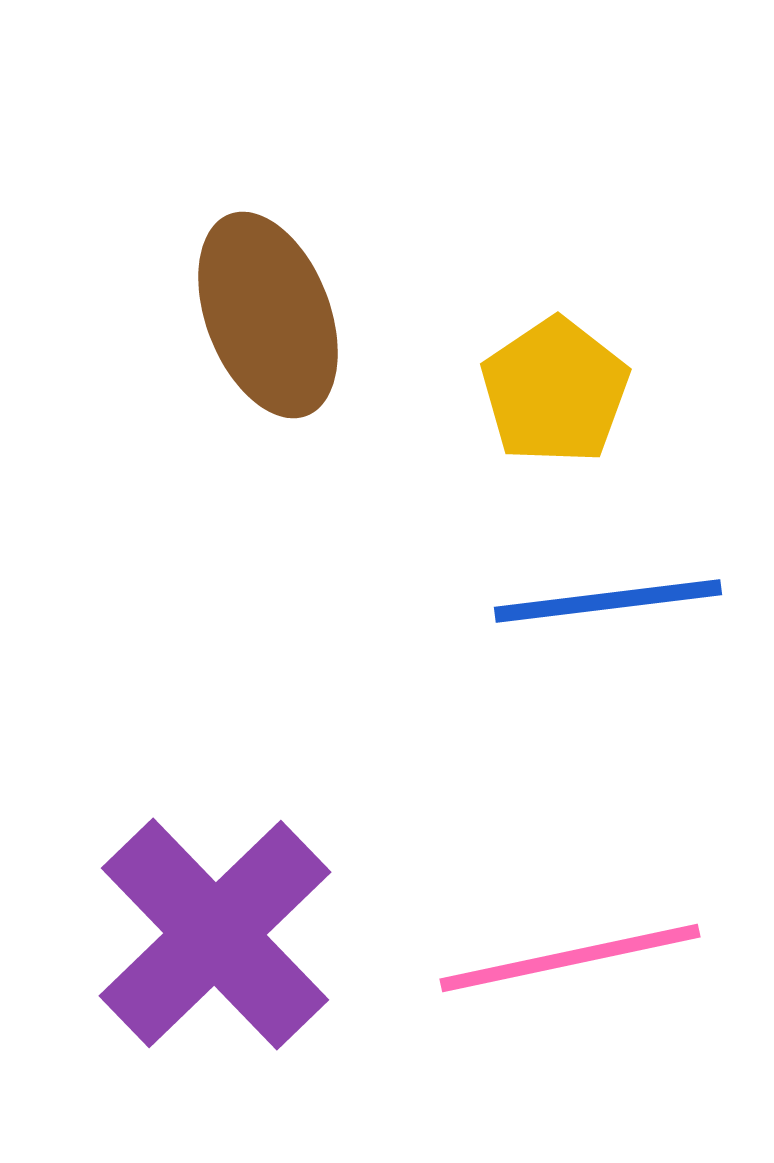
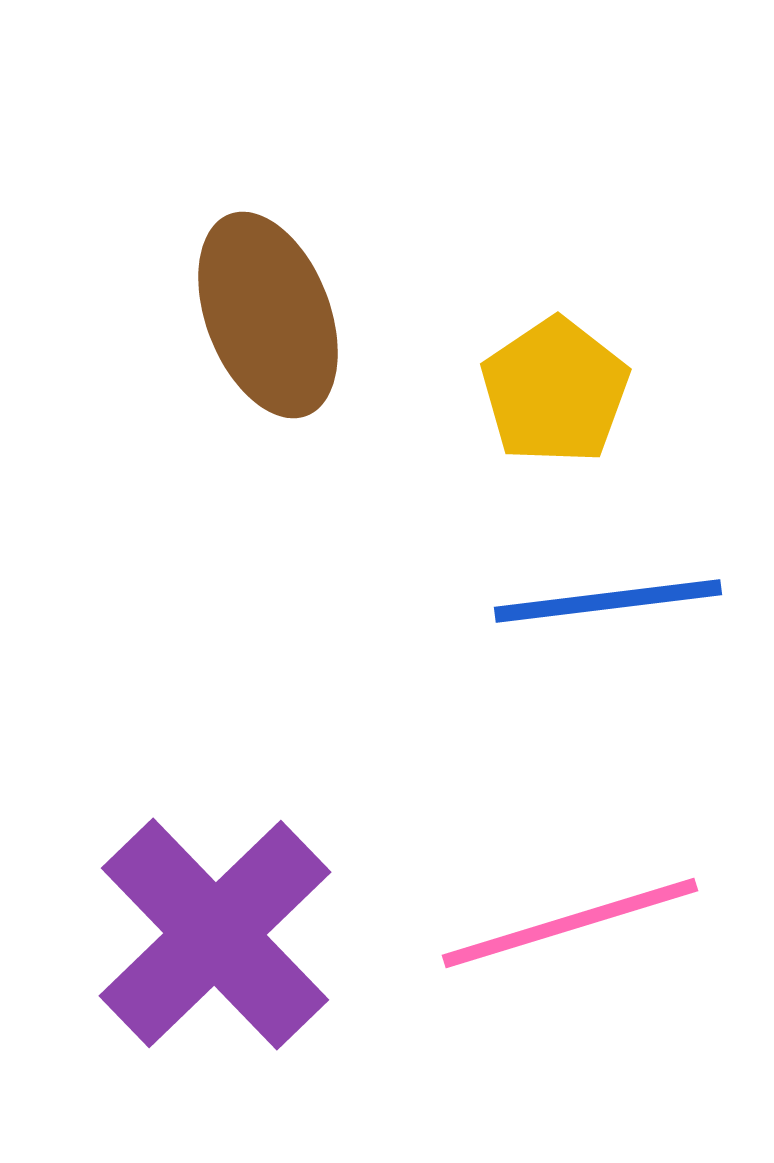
pink line: moved 35 px up; rotated 5 degrees counterclockwise
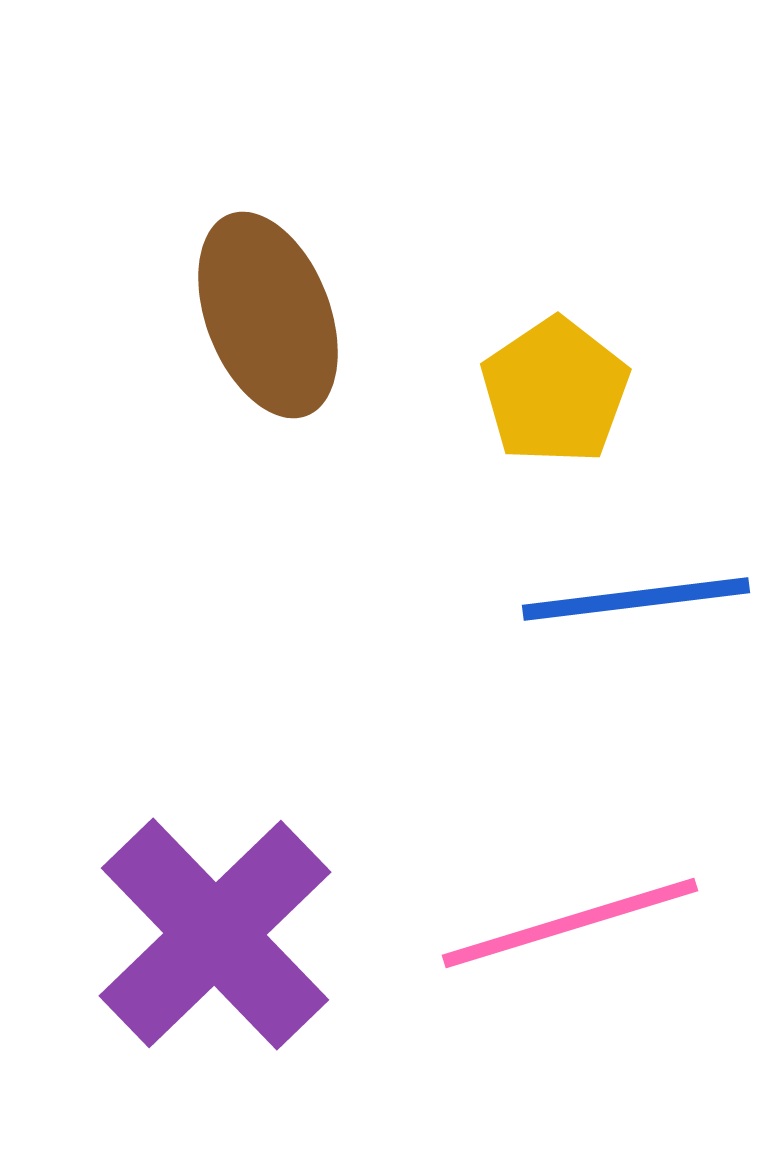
blue line: moved 28 px right, 2 px up
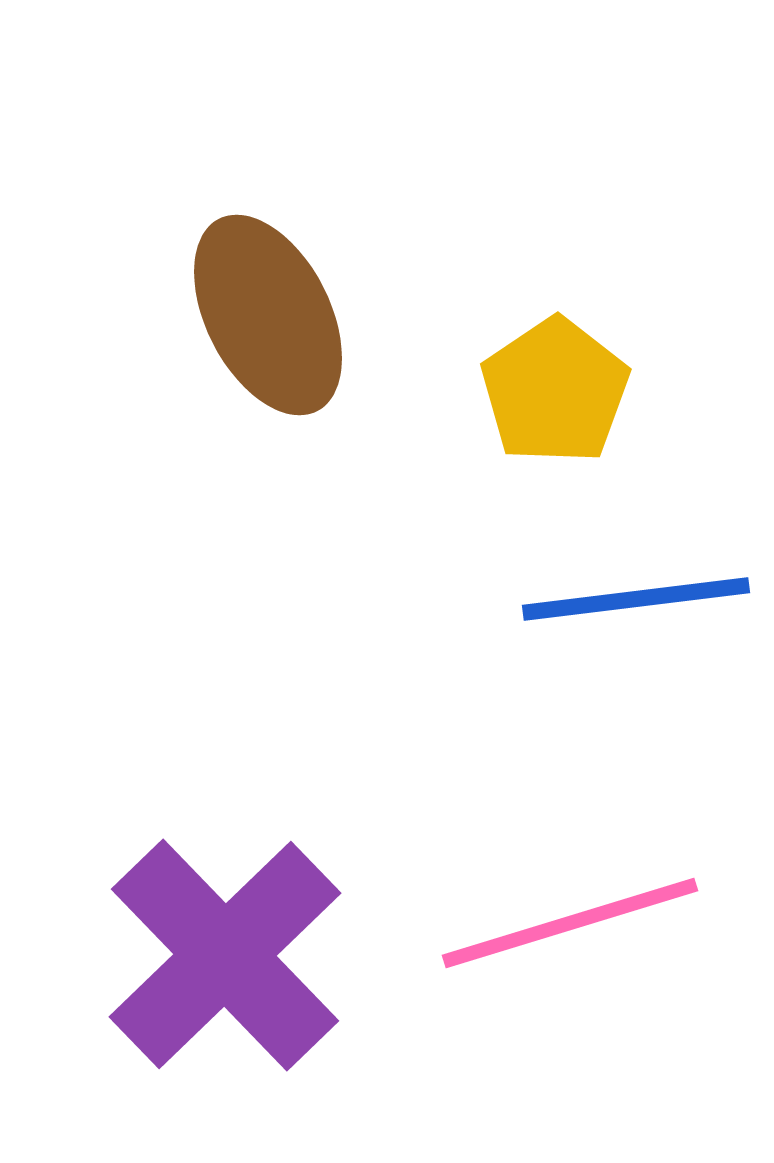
brown ellipse: rotated 6 degrees counterclockwise
purple cross: moved 10 px right, 21 px down
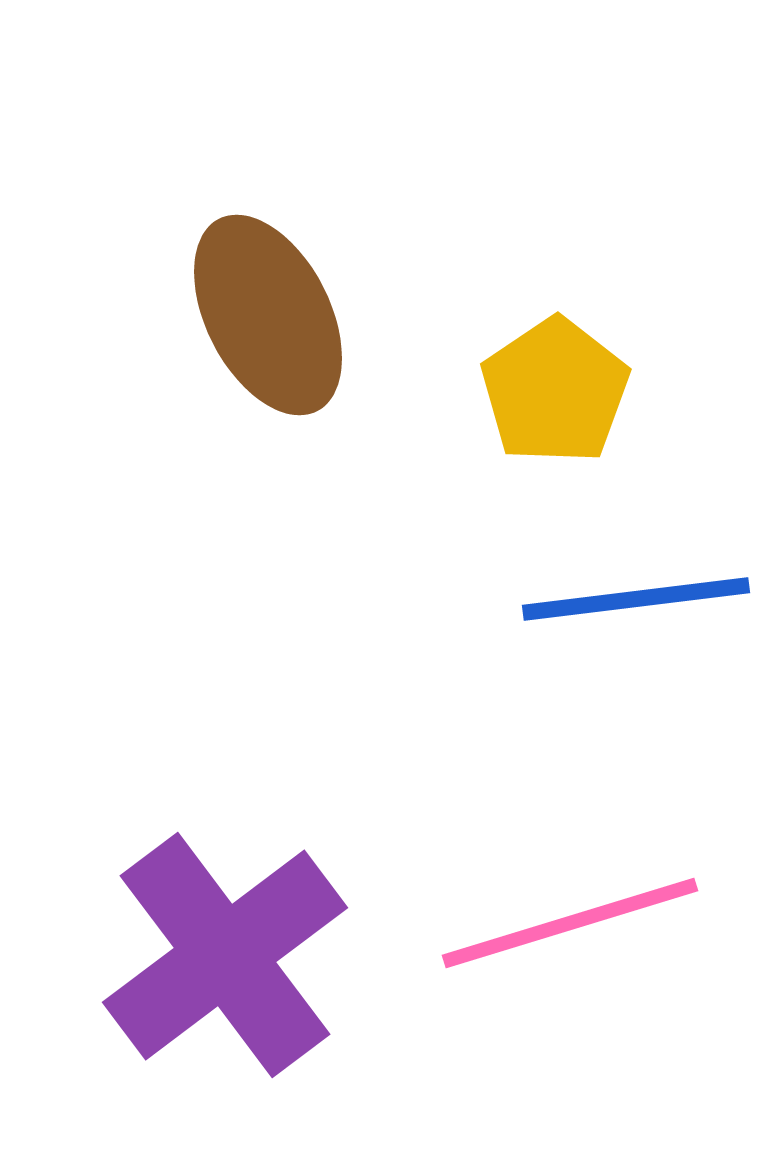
purple cross: rotated 7 degrees clockwise
